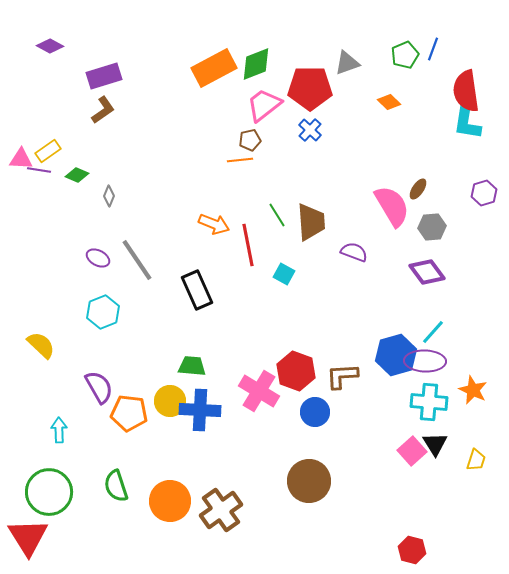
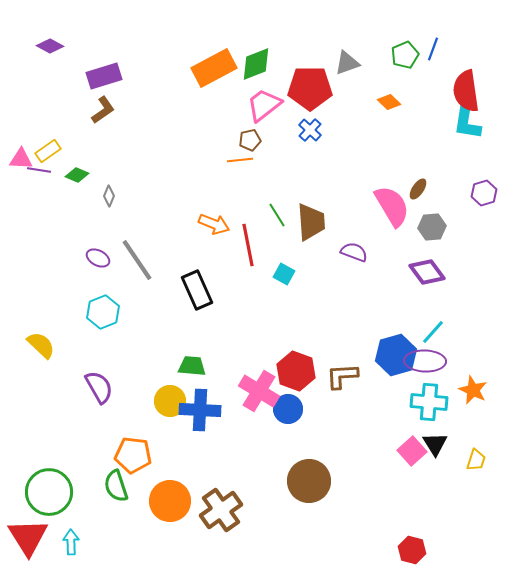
blue circle at (315, 412): moved 27 px left, 3 px up
orange pentagon at (129, 413): moved 4 px right, 42 px down
cyan arrow at (59, 430): moved 12 px right, 112 px down
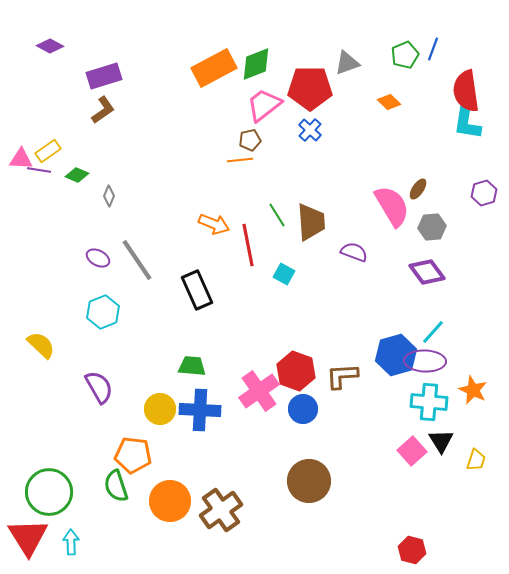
pink cross at (259, 391): rotated 24 degrees clockwise
yellow circle at (170, 401): moved 10 px left, 8 px down
blue circle at (288, 409): moved 15 px right
black triangle at (435, 444): moved 6 px right, 3 px up
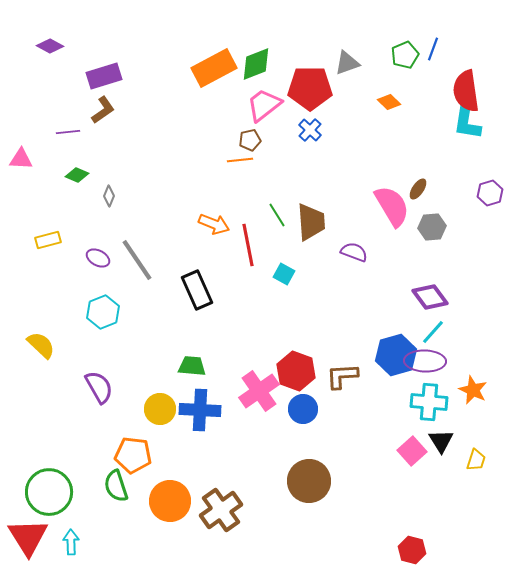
yellow rectangle at (48, 151): moved 89 px down; rotated 20 degrees clockwise
purple line at (39, 170): moved 29 px right, 38 px up; rotated 15 degrees counterclockwise
purple hexagon at (484, 193): moved 6 px right
purple diamond at (427, 272): moved 3 px right, 25 px down
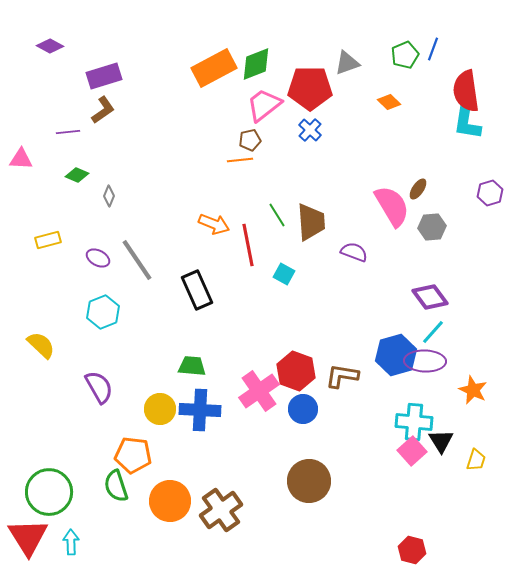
brown L-shape at (342, 376): rotated 12 degrees clockwise
cyan cross at (429, 402): moved 15 px left, 20 px down
